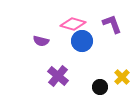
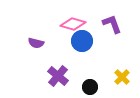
purple semicircle: moved 5 px left, 2 px down
black circle: moved 10 px left
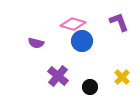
purple L-shape: moved 7 px right, 2 px up
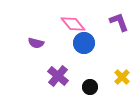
pink diamond: rotated 35 degrees clockwise
blue circle: moved 2 px right, 2 px down
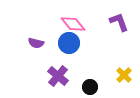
blue circle: moved 15 px left
yellow cross: moved 2 px right, 2 px up
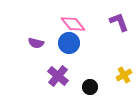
yellow cross: rotated 14 degrees clockwise
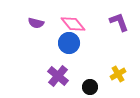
purple semicircle: moved 20 px up
yellow cross: moved 6 px left, 1 px up
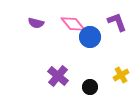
purple L-shape: moved 2 px left
blue circle: moved 21 px right, 6 px up
yellow cross: moved 3 px right, 1 px down
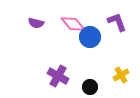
purple cross: rotated 10 degrees counterclockwise
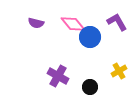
purple L-shape: rotated 10 degrees counterclockwise
yellow cross: moved 2 px left, 4 px up
